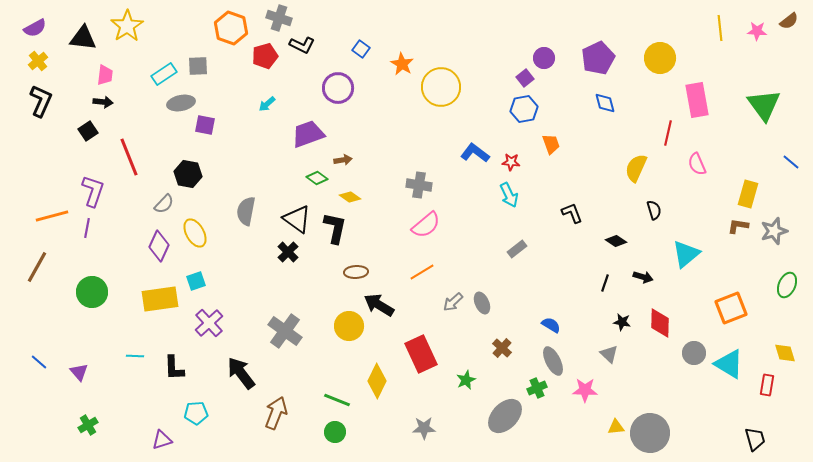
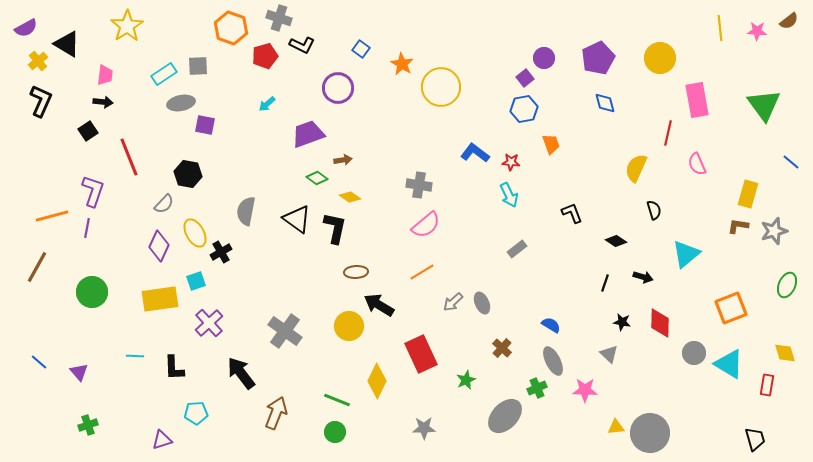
purple semicircle at (35, 28): moved 9 px left
black triangle at (83, 38): moved 16 px left, 6 px down; rotated 24 degrees clockwise
black cross at (288, 252): moved 67 px left; rotated 15 degrees clockwise
green cross at (88, 425): rotated 12 degrees clockwise
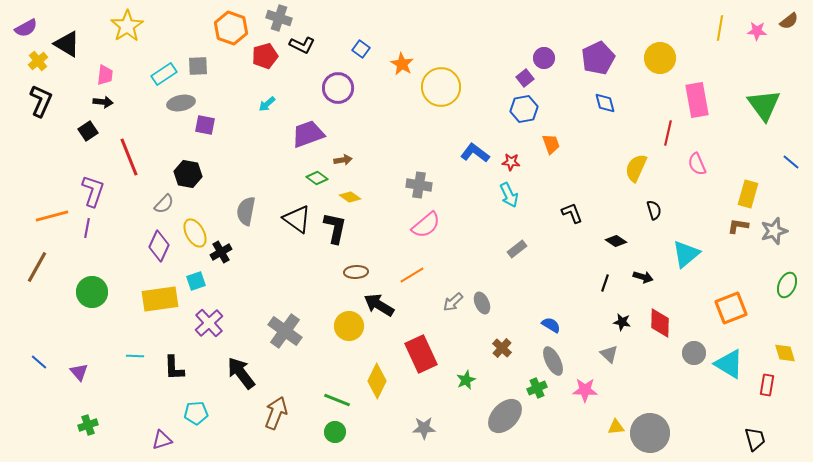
yellow line at (720, 28): rotated 15 degrees clockwise
orange line at (422, 272): moved 10 px left, 3 px down
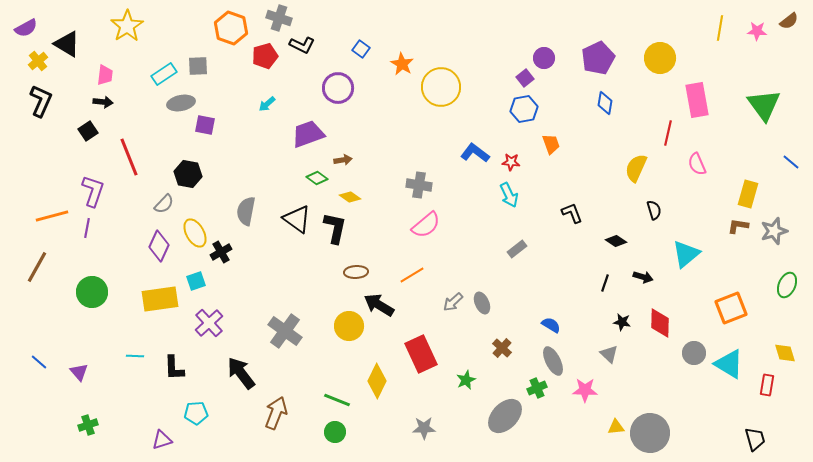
blue diamond at (605, 103): rotated 25 degrees clockwise
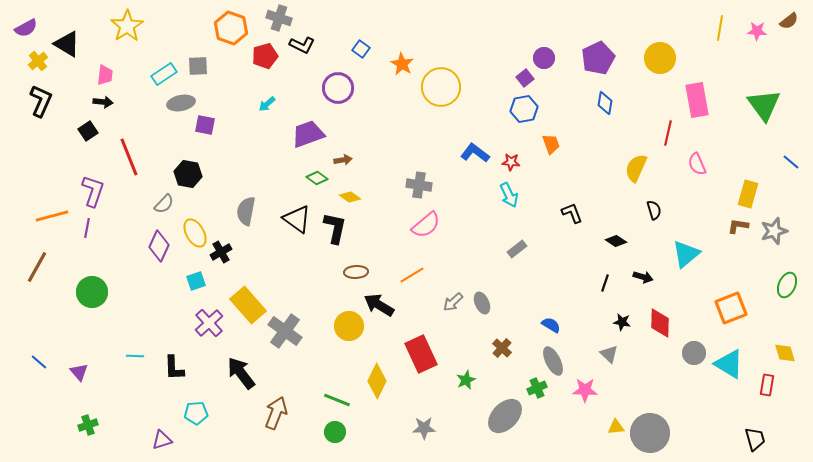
yellow rectangle at (160, 299): moved 88 px right, 6 px down; rotated 57 degrees clockwise
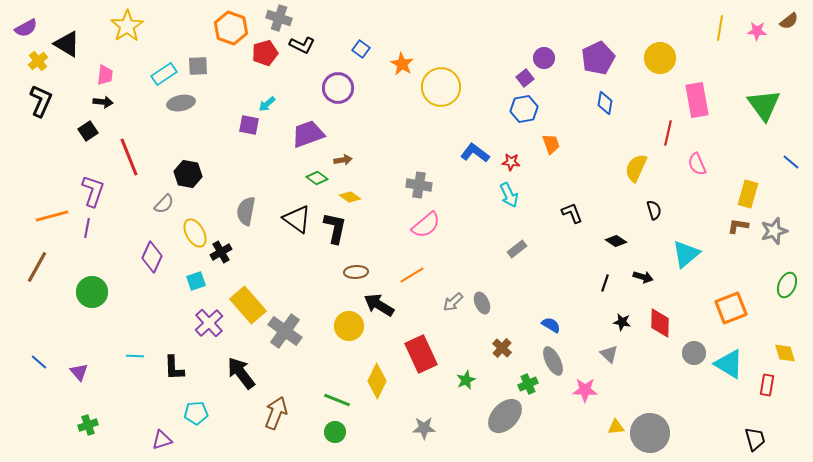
red pentagon at (265, 56): moved 3 px up
purple square at (205, 125): moved 44 px right
purple diamond at (159, 246): moved 7 px left, 11 px down
green cross at (537, 388): moved 9 px left, 4 px up
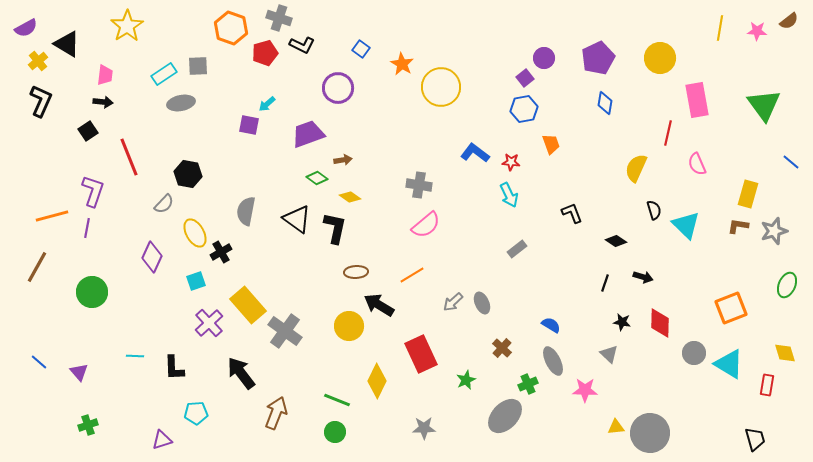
cyan triangle at (686, 254): moved 29 px up; rotated 36 degrees counterclockwise
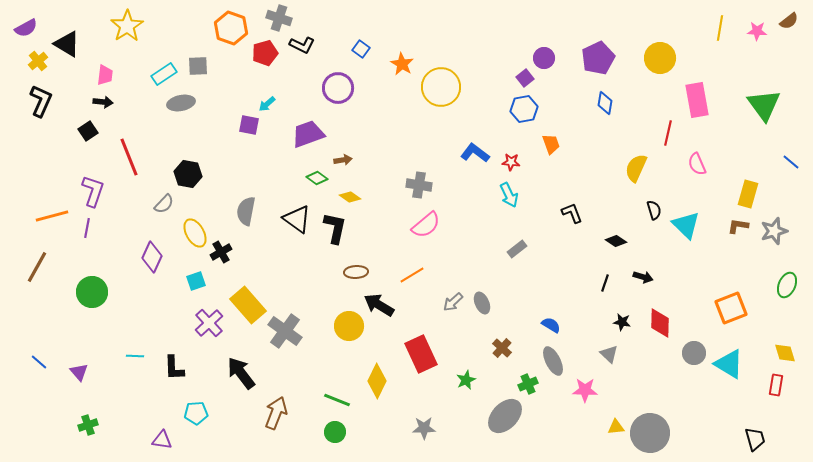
red rectangle at (767, 385): moved 9 px right
purple triangle at (162, 440): rotated 25 degrees clockwise
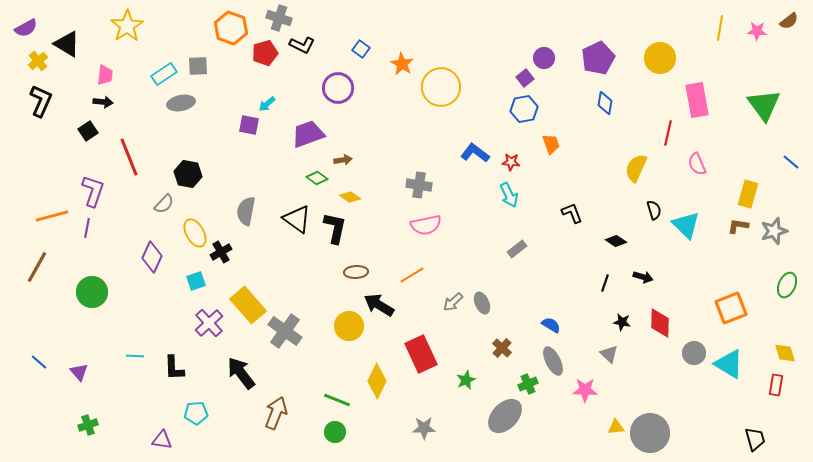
pink semicircle at (426, 225): rotated 28 degrees clockwise
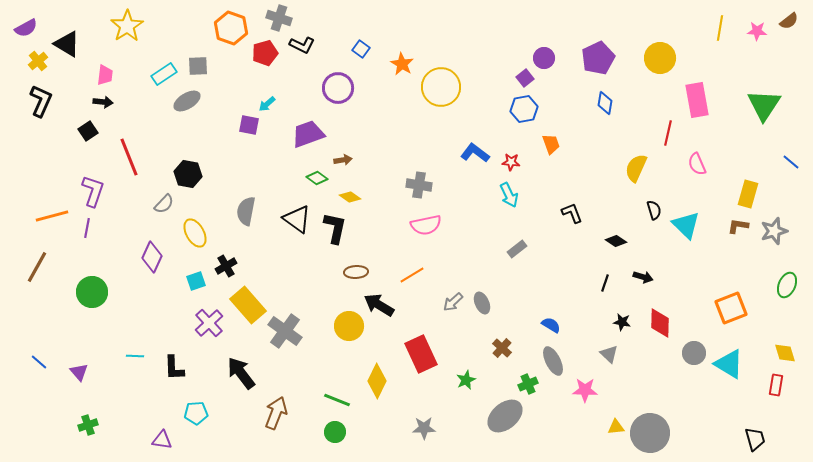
gray ellipse at (181, 103): moved 6 px right, 2 px up; rotated 20 degrees counterclockwise
green triangle at (764, 105): rotated 9 degrees clockwise
black cross at (221, 252): moved 5 px right, 14 px down
gray ellipse at (505, 416): rotated 6 degrees clockwise
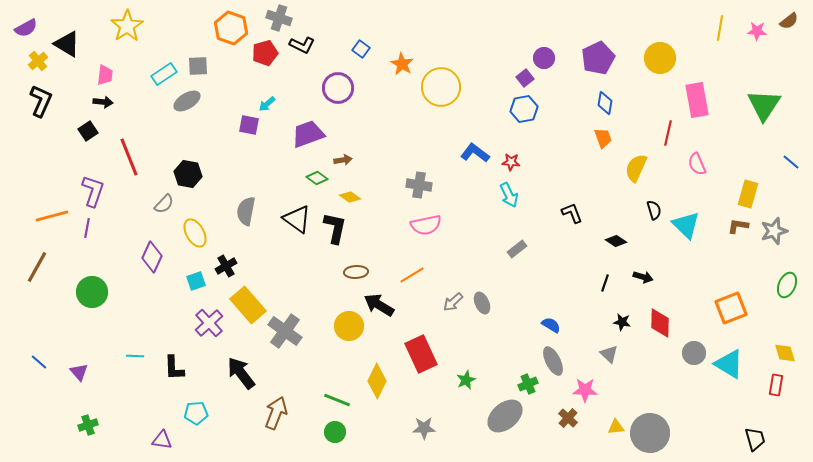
orange trapezoid at (551, 144): moved 52 px right, 6 px up
brown cross at (502, 348): moved 66 px right, 70 px down
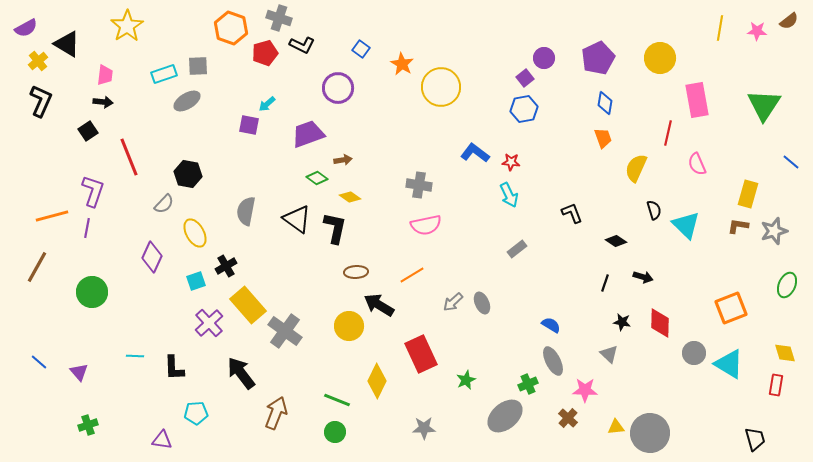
cyan rectangle at (164, 74): rotated 15 degrees clockwise
